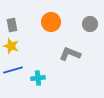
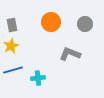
gray circle: moved 5 px left
yellow star: rotated 28 degrees clockwise
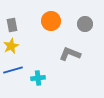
orange circle: moved 1 px up
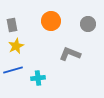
gray circle: moved 3 px right
yellow star: moved 5 px right
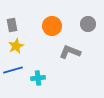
orange circle: moved 1 px right, 5 px down
gray L-shape: moved 2 px up
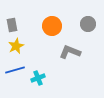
blue line: moved 2 px right
cyan cross: rotated 16 degrees counterclockwise
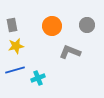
gray circle: moved 1 px left, 1 px down
yellow star: rotated 14 degrees clockwise
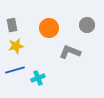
orange circle: moved 3 px left, 2 px down
